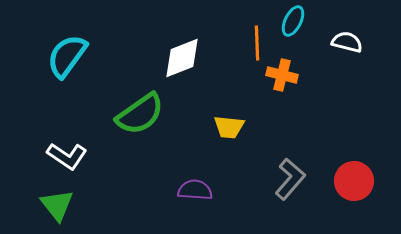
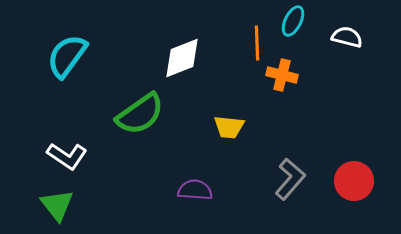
white semicircle: moved 5 px up
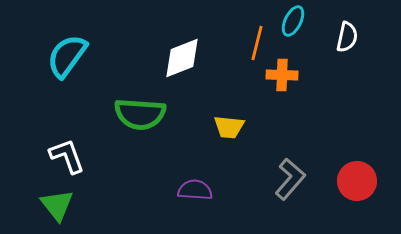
white semicircle: rotated 88 degrees clockwise
orange line: rotated 16 degrees clockwise
orange cross: rotated 12 degrees counterclockwise
green semicircle: rotated 39 degrees clockwise
white L-shape: rotated 144 degrees counterclockwise
red circle: moved 3 px right
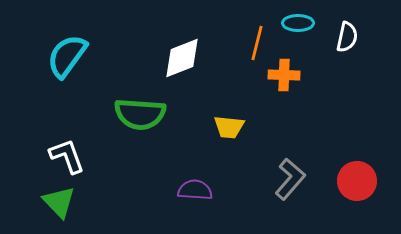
cyan ellipse: moved 5 px right, 2 px down; rotated 64 degrees clockwise
orange cross: moved 2 px right
green triangle: moved 2 px right, 3 px up; rotated 6 degrees counterclockwise
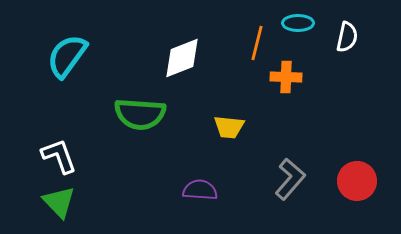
orange cross: moved 2 px right, 2 px down
white L-shape: moved 8 px left
purple semicircle: moved 5 px right
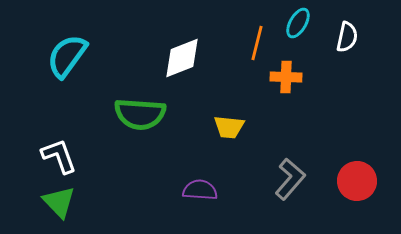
cyan ellipse: rotated 60 degrees counterclockwise
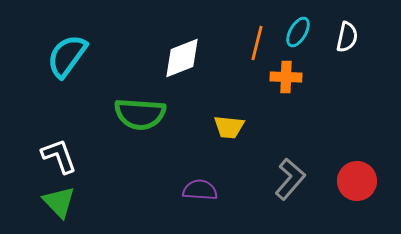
cyan ellipse: moved 9 px down
